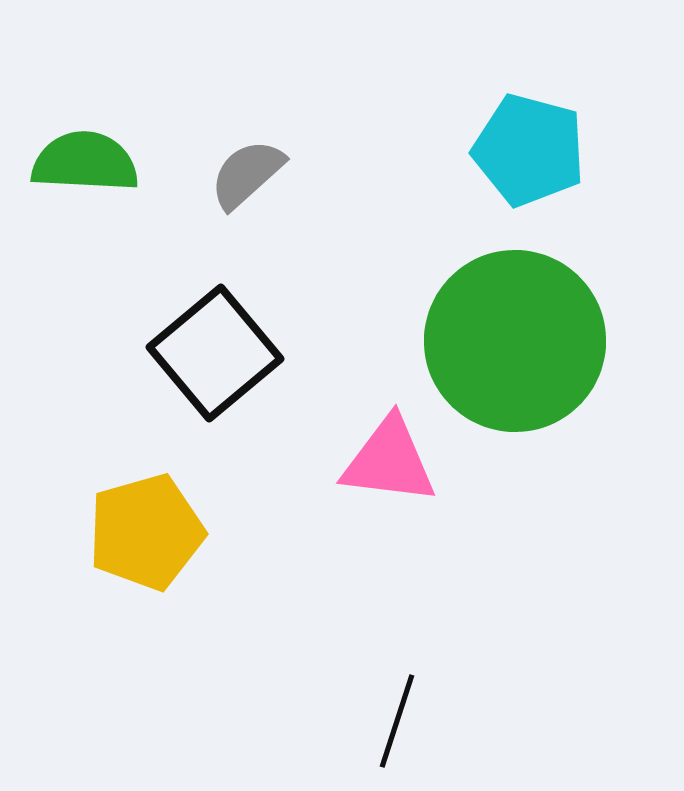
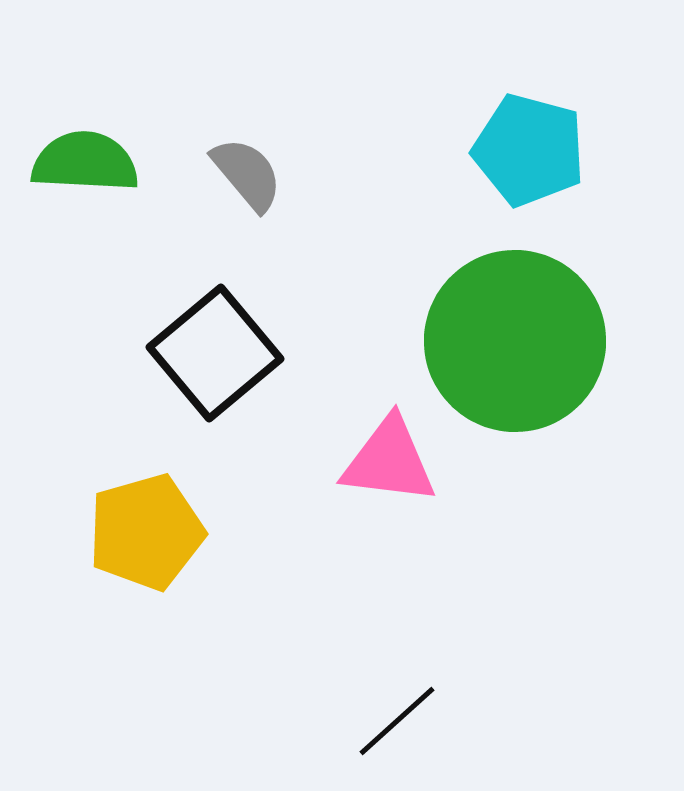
gray semicircle: rotated 92 degrees clockwise
black line: rotated 30 degrees clockwise
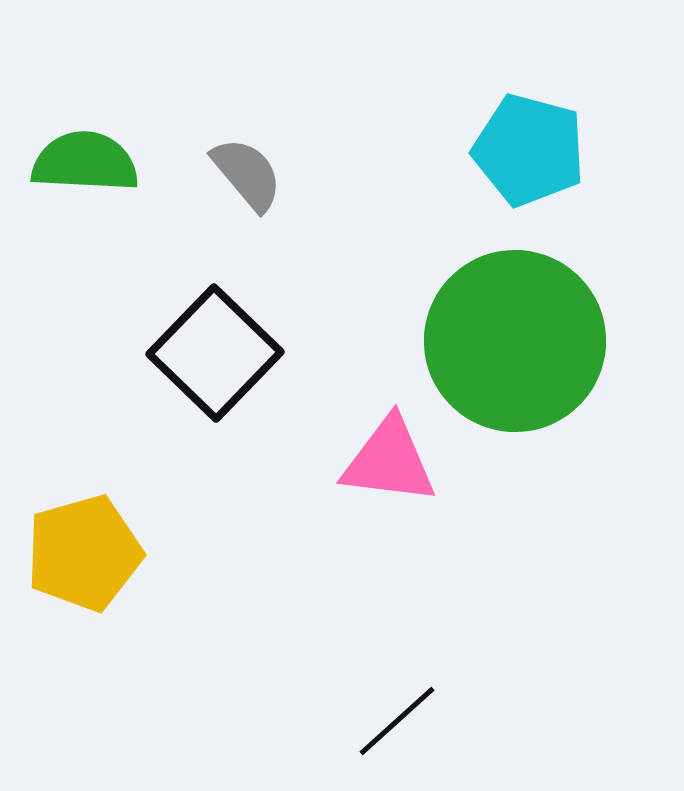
black square: rotated 6 degrees counterclockwise
yellow pentagon: moved 62 px left, 21 px down
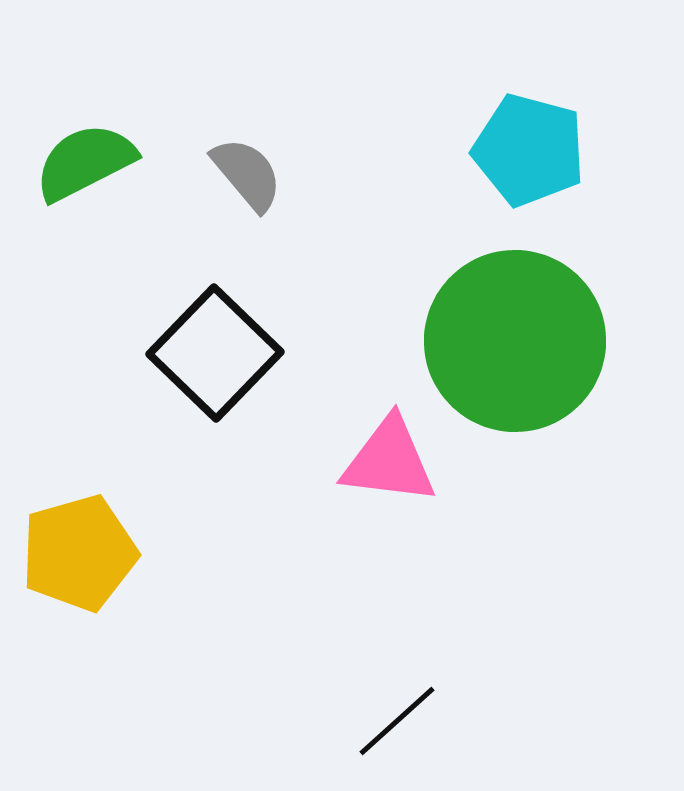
green semicircle: rotated 30 degrees counterclockwise
yellow pentagon: moved 5 px left
